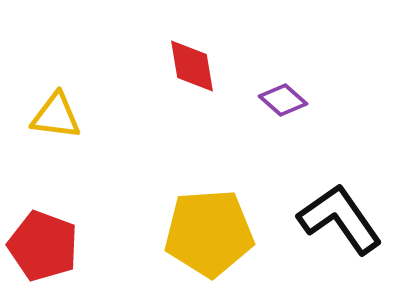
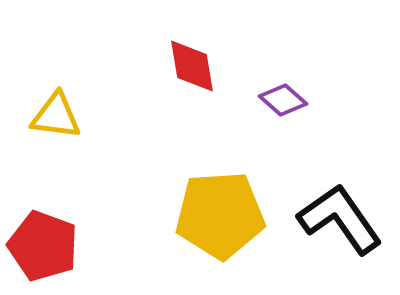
yellow pentagon: moved 11 px right, 18 px up
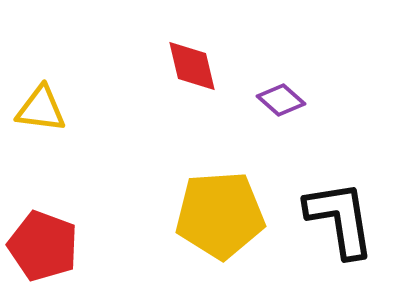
red diamond: rotated 4 degrees counterclockwise
purple diamond: moved 2 px left
yellow triangle: moved 15 px left, 7 px up
black L-shape: rotated 26 degrees clockwise
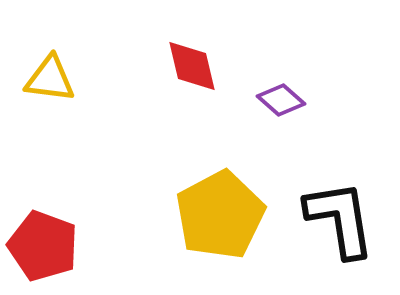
yellow triangle: moved 9 px right, 30 px up
yellow pentagon: rotated 24 degrees counterclockwise
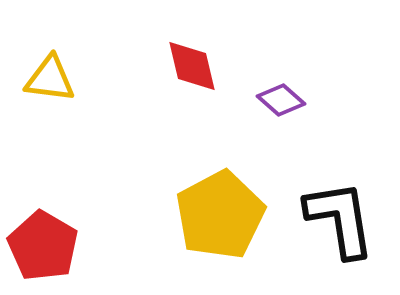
red pentagon: rotated 10 degrees clockwise
